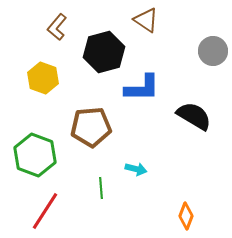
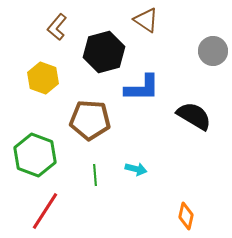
brown pentagon: moved 1 px left, 7 px up; rotated 9 degrees clockwise
green line: moved 6 px left, 13 px up
orange diamond: rotated 8 degrees counterclockwise
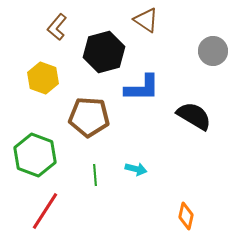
brown pentagon: moved 1 px left, 3 px up
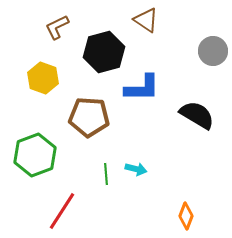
brown L-shape: rotated 24 degrees clockwise
black semicircle: moved 3 px right, 1 px up
green hexagon: rotated 18 degrees clockwise
green line: moved 11 px right, 1 px up
red line: moved 17 px right
orange diamond: rotated 8 degrees clockwise
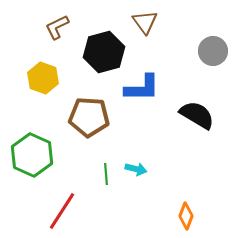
brown triangle: moved 1 px left, 2 px down; rotated 20 degrees clockwise
green hexagon: moved 3 px left; rotated 15 degrees counterclockwise
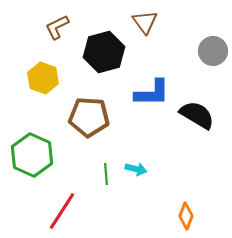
blue L-shape: moved 10 px right, 5 px down
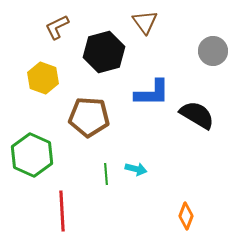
red line: rotated 36 degrees counterclockwise
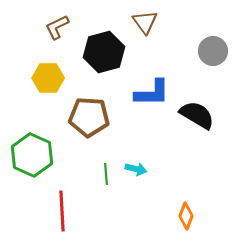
yellow hexagon: moved 5 px right; rotated 20 degrees counterclockwise
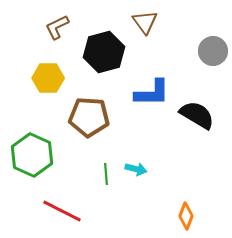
red line: rotated 60 degrees counterclockwise
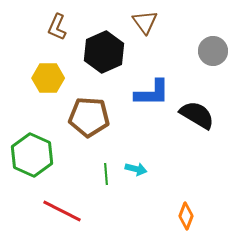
brown L-shape: rotated 40 degrees counterclockwise
black hexagon: rotated 9 degrees counterclockwise
